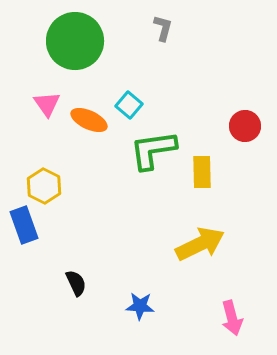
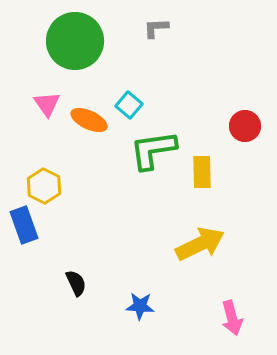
gray L-shape: moved 7 px left; rotated 108 degrees counterclockwise
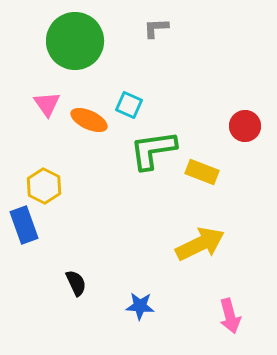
cyan square: rotated 16 degrees counterclockwise
yellow rectangle: rotated 68 degrees counterclockwise
pink arrow: moved 2 px left, 2 px up
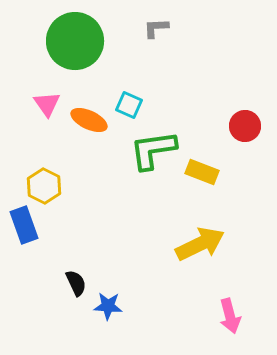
blue star: moved 32 px left
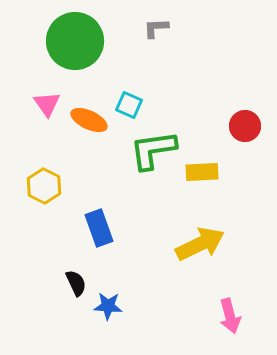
yellow rectangle: rotated 24 degrees counterclockwise
blue rectangle: moved 75 px right, 3 px down
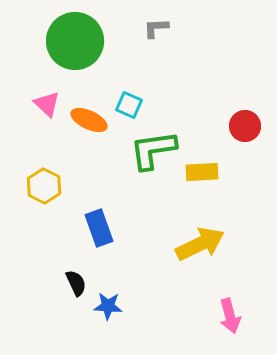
pink triangle: rotated 12 degrees counterclockwise
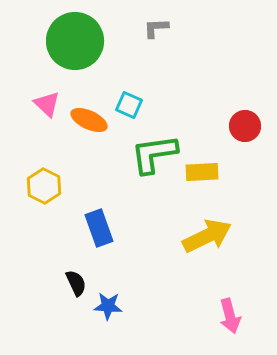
green L-shape: moved 1 px right, 4 px down
yellow arrow: moved 7 px right, 8 px up
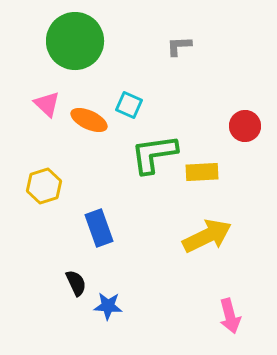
gray L-shape: moved 23 px right, 18 px down
yellow hexagon: rotated 16 degrees clockwise
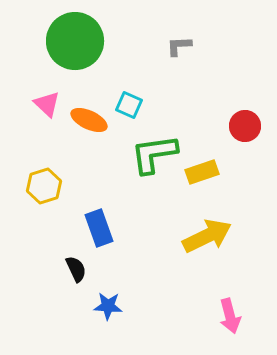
yellow rectangle: rotated 16 degrees counterclockwise
black semicircle: moved 14 px up
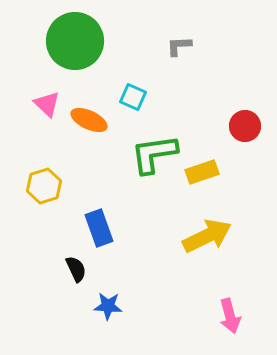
cyan square: moved 4 px right, 8 px up
